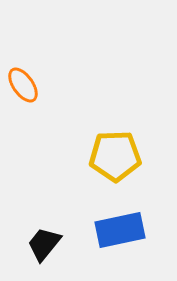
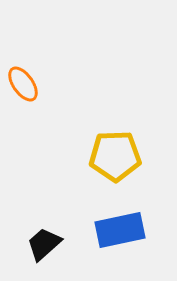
orange ellipse: moved 1 px up
black trapezoid: rotated 9 degrees clockwise
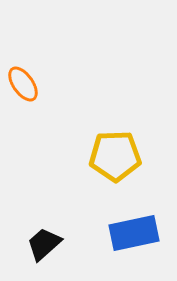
blue rectangle: moved 14 px right, 3 px down
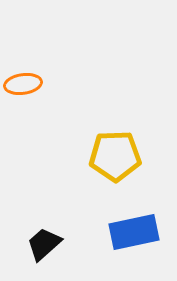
orange ellipse: rotated 63 degrees counterclockwise
blue rectangle: moved 1 px up
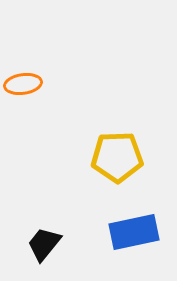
yellow pentagon: moved 2 px right, 1 px down
black trapezoid: rotated 9 degrees counterclockwise
